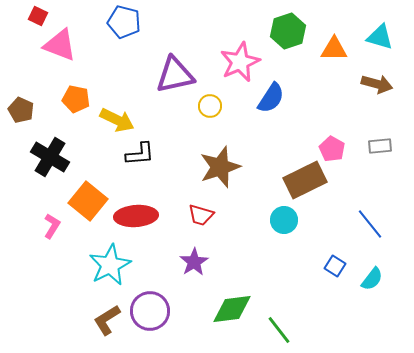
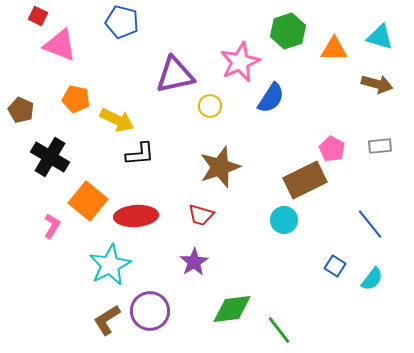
blue pentagon: moved 2 px left
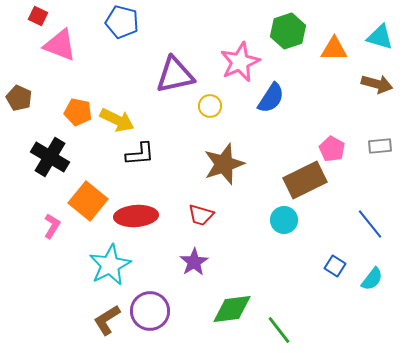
orange pentagon: moved 2 px right, 13 px down
brown pentagon: moved 2 px left, 12 px up
brown star: moved 4 px right, 3 px up
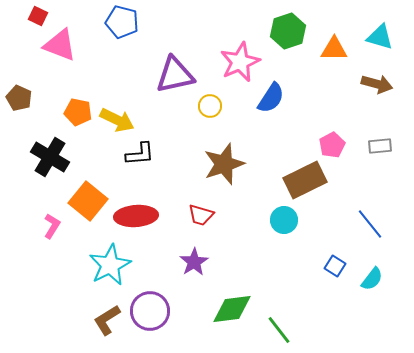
pink pentagon: moved 4 px up; rotated 15 degrees clockwise
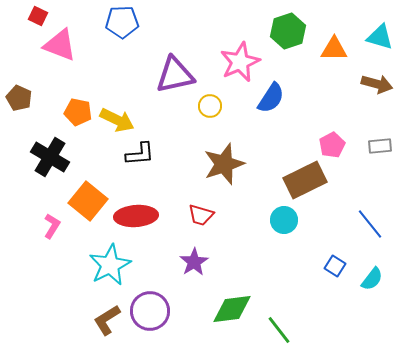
blue pentagon: rotated 16 degrees counterclockwise
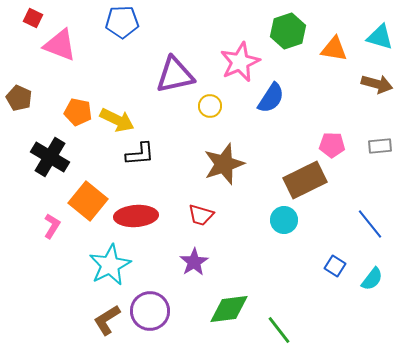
red square: moved 5 px left, 2 px down
orange triangle: rotated 8 degrees clockwise
pink pentagon: rotated 30 degrees clockwise
green diamond: moved 3 px left
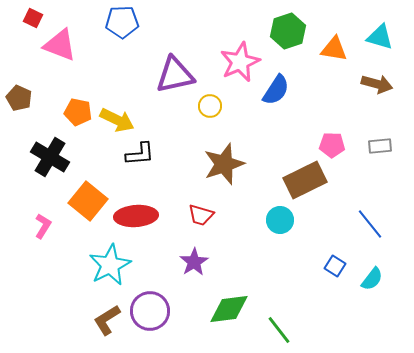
blue semicircle: moved 5 px right, 8 px up
cyan circle: moved 4 px left
pink L-shape: moved 9 px left
